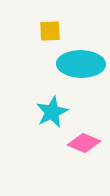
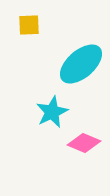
yellow square: moved 21 px left, 6 px up
cyan ellipse: rotated 42 degrees counterclockwise
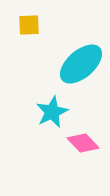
pink diamond: moved 1 px left; rotated 24 degrees clockwise
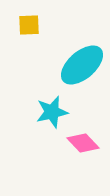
cyan ellipse: moved 1 px right, 1 px down
cyan star: rotated 12 degrees clockwise
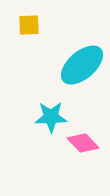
cyan star: moved 1 px left, 5 px down; rotated 12 degrees clockwise
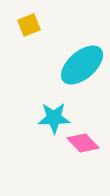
yellow square: rotated 20 degrees counterclockwise
cyan star: moved 3 px right, 1 px down
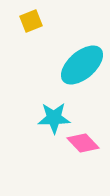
yellow square: moved 2 px right, 4 px up
